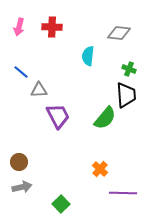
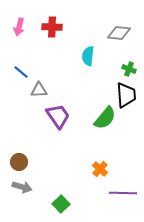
purple trapezoid: rotated 8 degrees counterclockwise
gray arrow: rotated 30 degrees clockwise
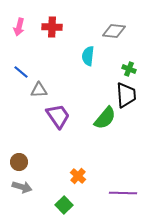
gray diamond: moved 5 px left, 2 px up
orange cross: moved 22 px left, 7 px down
green square: moved 3 px right, 1 px down
